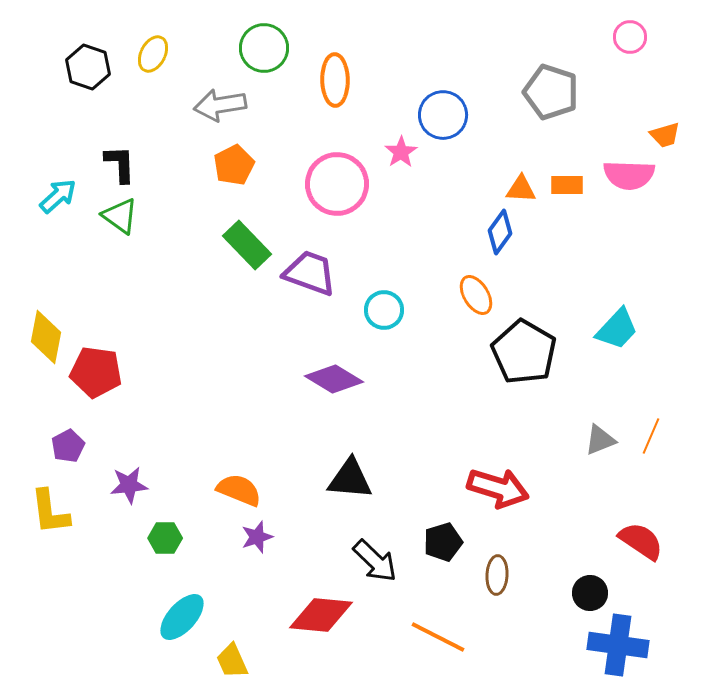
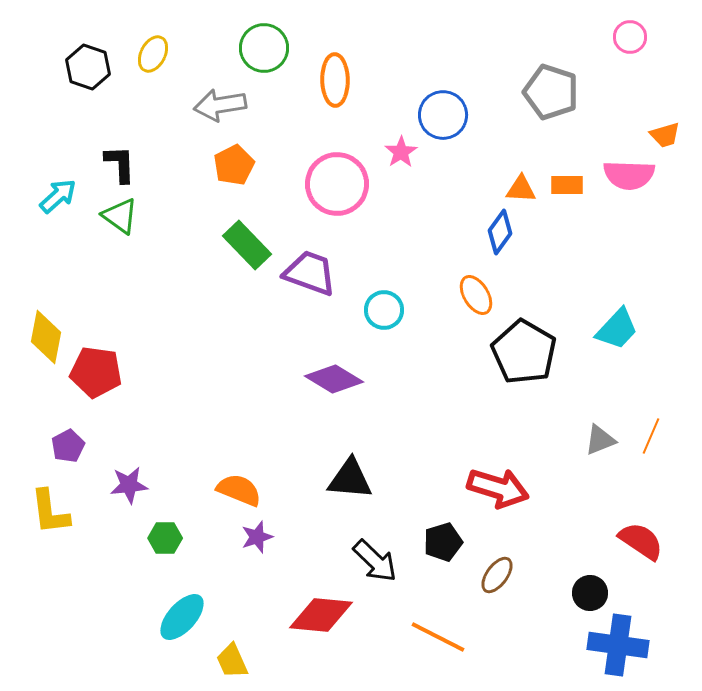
brown ellipse at (497, 575): rotated 33 degrees clockwise
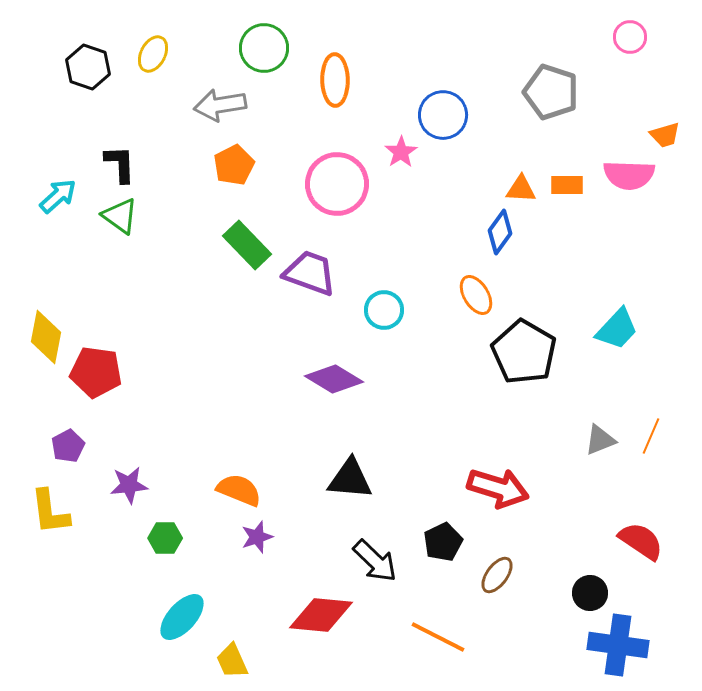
black pentagon at (443, 542): rotated 9 degrees counterclockwise
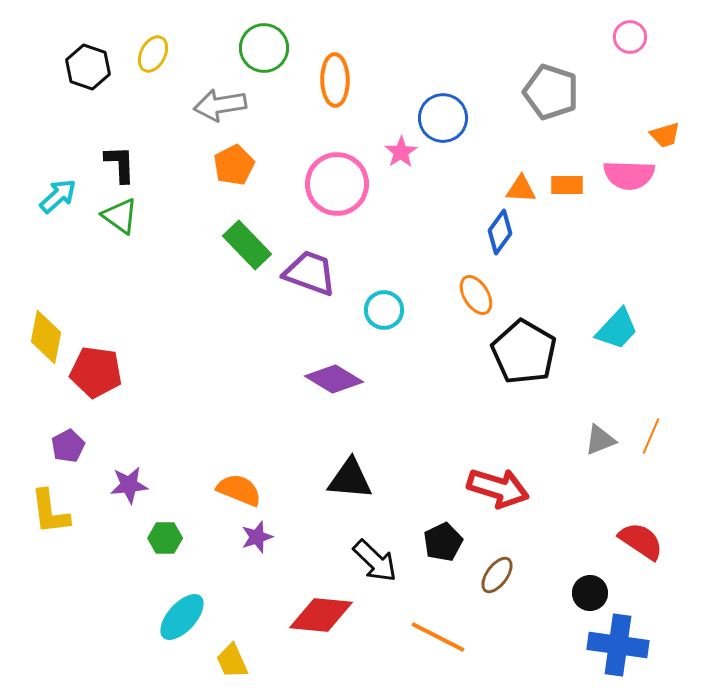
blue circle at (443, 115): moved 3 px down
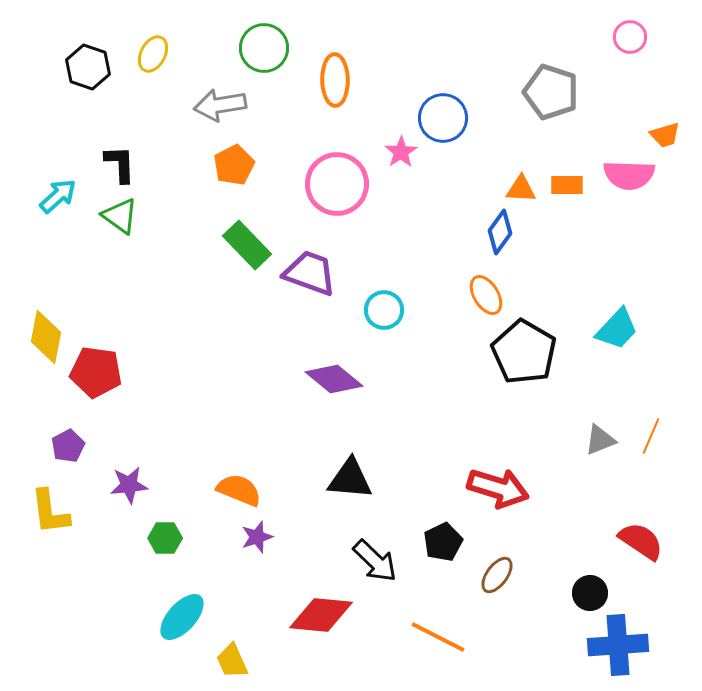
orange ellipse at (476, 295): moved 10 px right
purple diamond at (334, 379): rotated 8 degrees clockwise
blue cross at (618, 645): rotated 12 degrees counterclockwise
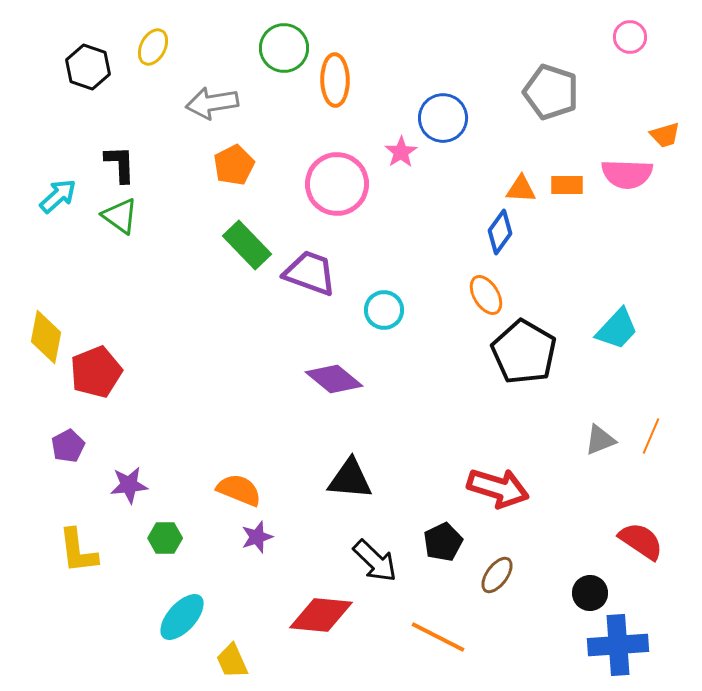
green circle at (264, 48): moved 20 px right
yellow ellipse at (153, 54): moved 7 px up
gray arrow at (220, 105): moved 8 px left, 2 px up
pink semicircle at (629, 175): moved 2 px left, 1 px up
red pentagon at (96, 372): rotated 30 degrees counterclockwise
yellow L-shape at (50, 512): moved 28 px right, 39 px down
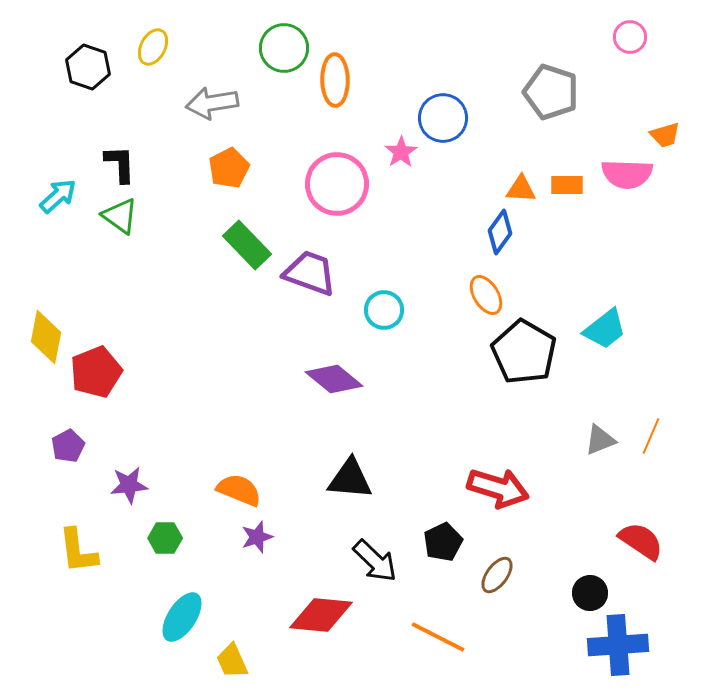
orange pentagon at (234, 165): moved 5 px left, 3 px down
cyan trapezoid at (617, 329): moved 12 px left; rotated 9 degrees clockwise
cyan ellipse at (182, 617): rotated 9 degrees counterclockwise
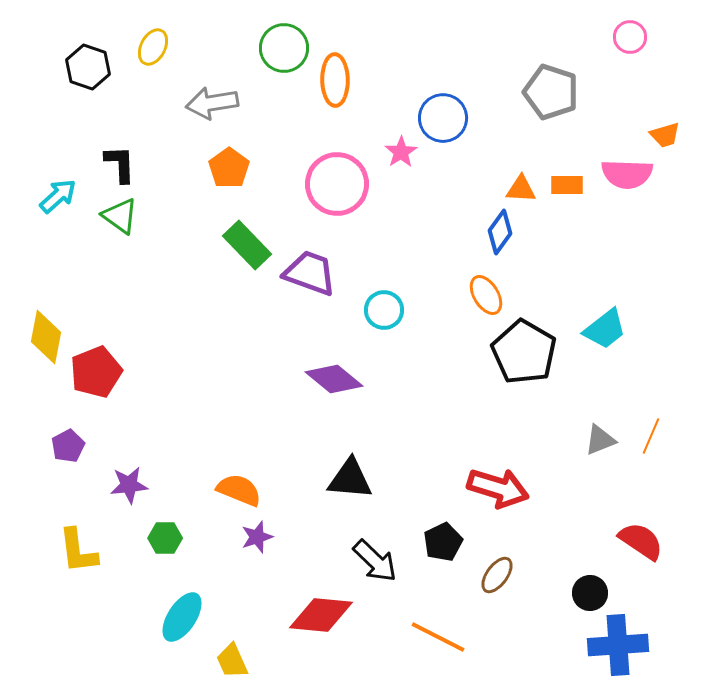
orange pentagon at (229, 168): rotated 9 degrees counterclockwise
